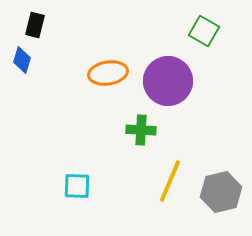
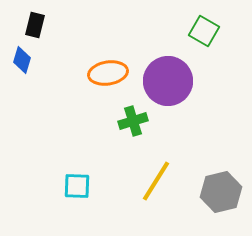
green cross: moved 8 px left, 9 px up; rotated 20 degrees counterclockwise
yellow line: moved 14 px left; rotated 9 degrees clockwise
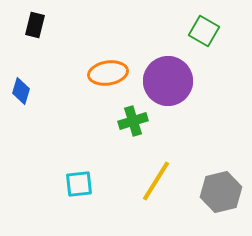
blue diamond: moved 1 px left, 31 px down
cyan square: moved 2 px right, 2 px up; rotated 8 degrees counterclockwise
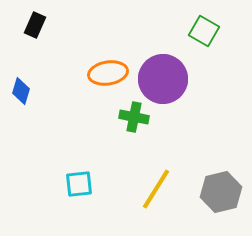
black rectangle: rotated 10 degrees clockwise
purple circle: moved 5 px left, 2 px up
green cross: moved 1 px right, 4 px up; rotated 28 degrees clockwise
yellow line: moved 8 px down
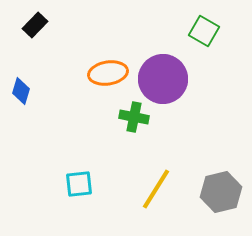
black rectangle: rotated 20 degrees clockwise
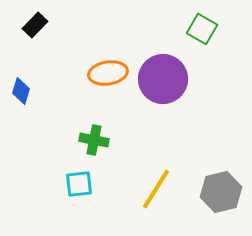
green square: moved 2 px left, 2 px up
green cross: moved 40 px left, 23 px down
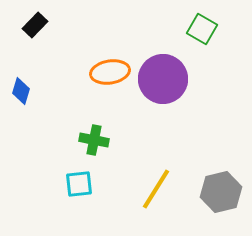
orange ellipse: moved 2 px right, 1 px up
